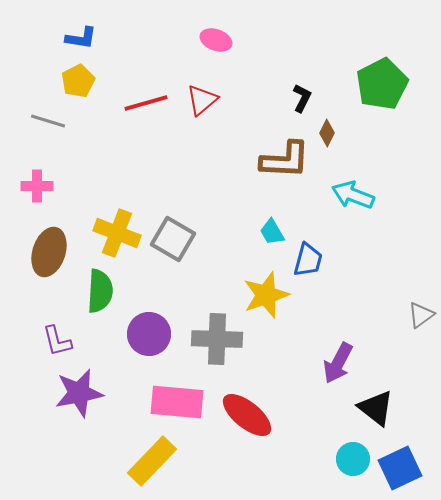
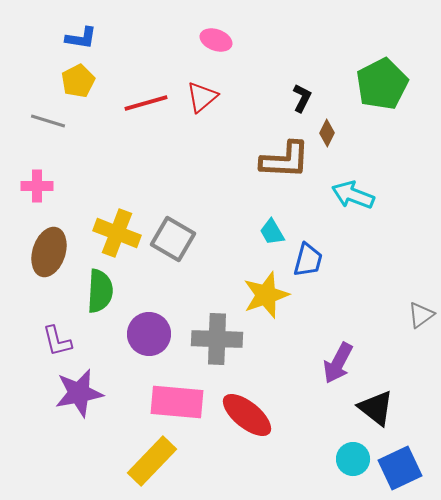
red triangle: moved 3 px up
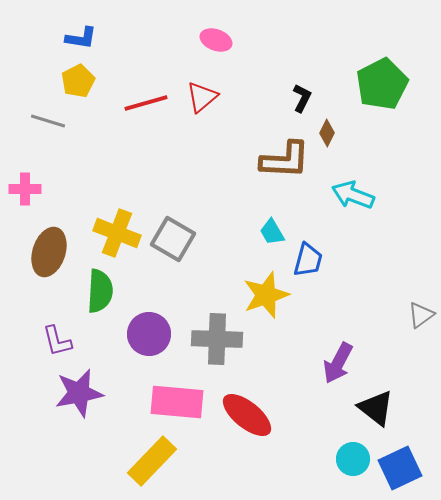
pink cross: moved 12 px left, 3 px down
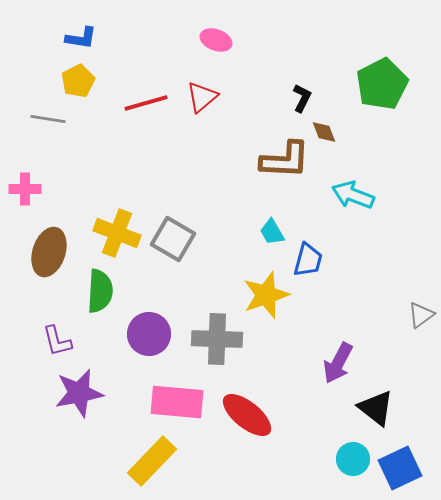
gray line: moved 2 px up; rotated 8 degrees counterclockwise
brown diamond: moved 3 px left, 1 px up; rotated 48 degrees counterclockwise
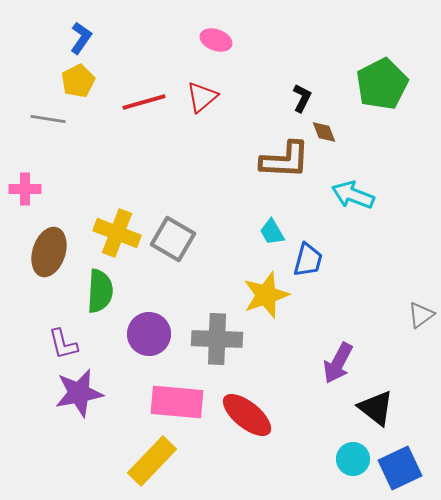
blue L-shape: rotated 64 degrees counterclockwise
red line: moved 2 px left, 1 px up
purple L-shape: moved 6 px right, 3 px down
